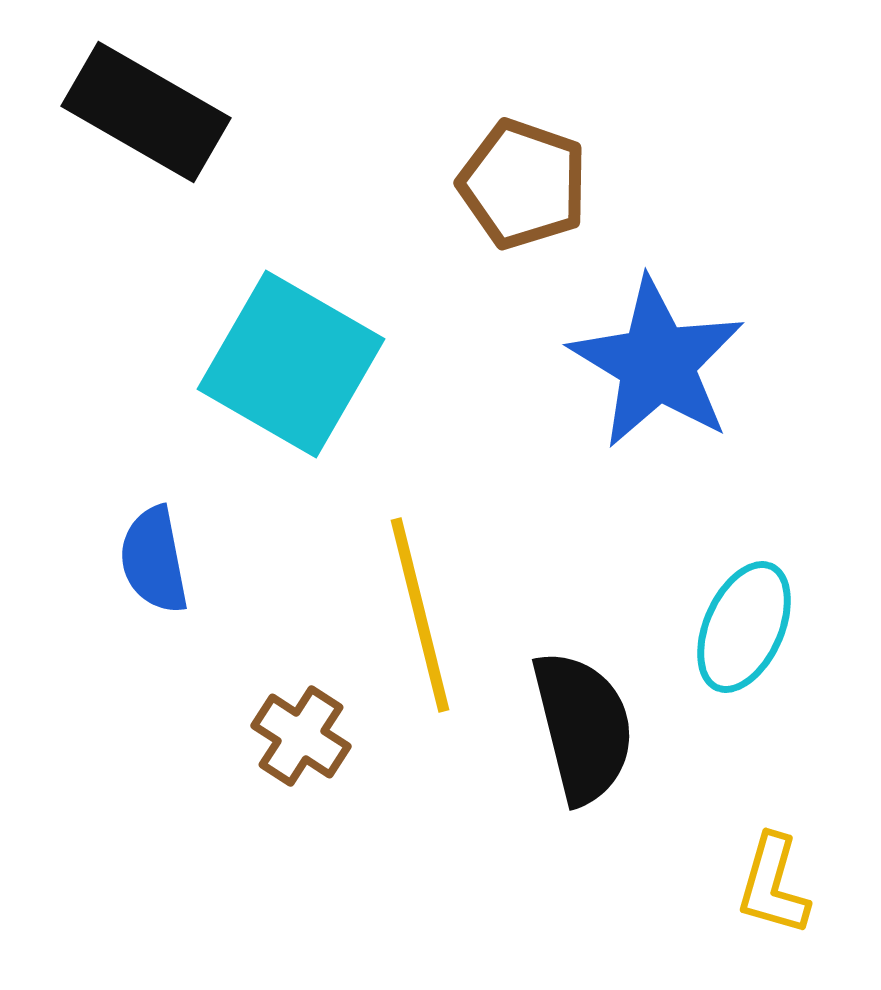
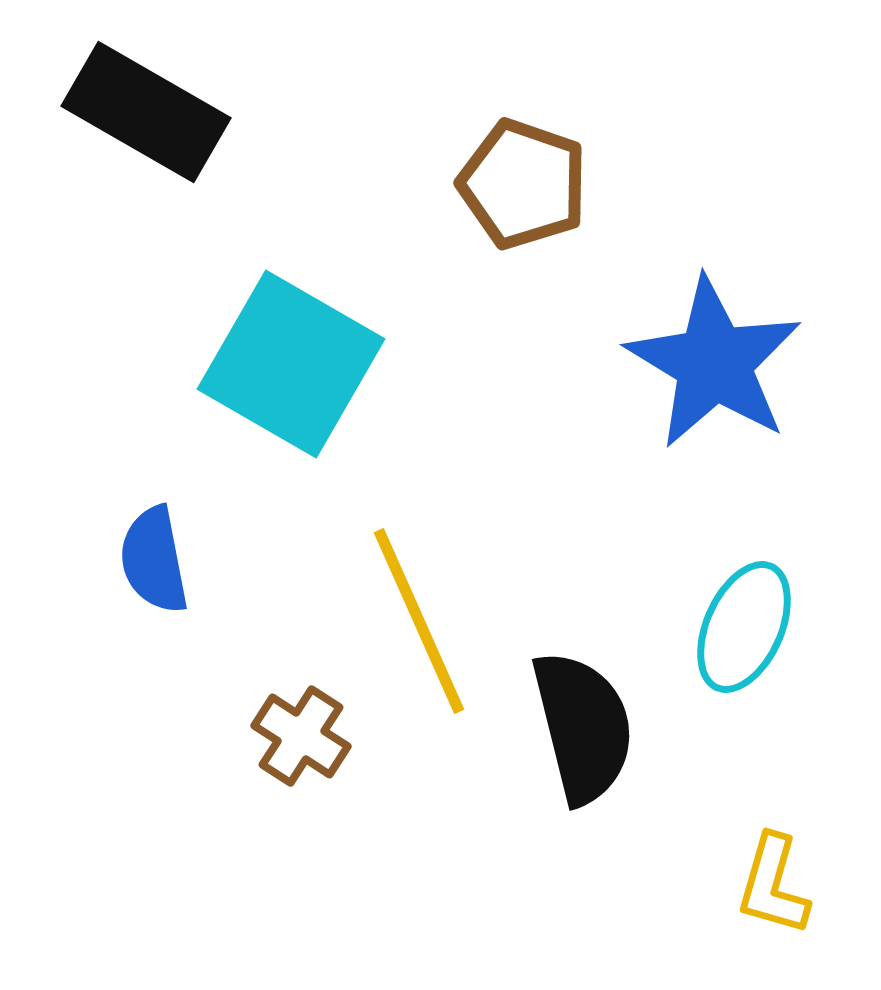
blue star: moved 57 px right
yellow line: moved 1 px left, 6 px down; rotated 10 degrees counterclockwise
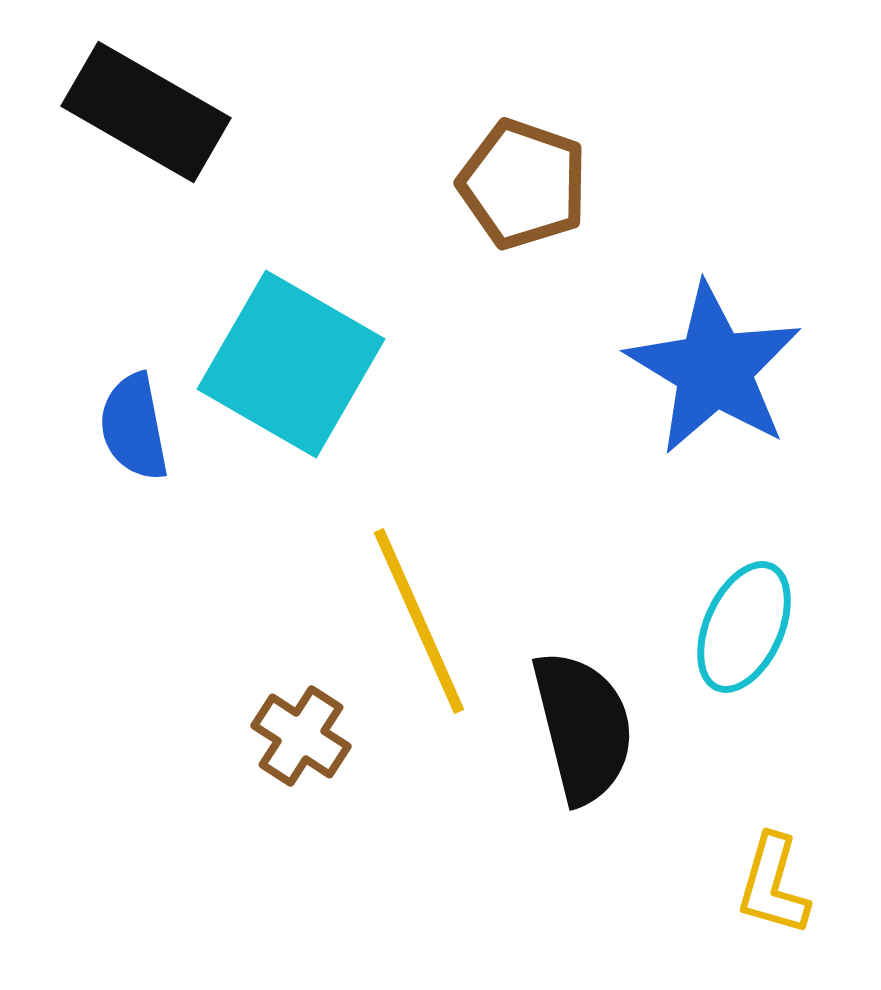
blue star: moved 6 px down
blue semicircle: moved 20 px left, 133 px up
